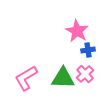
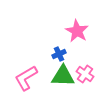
blue cross: moved 29 px left, 4 px down; rotated 16 degrees counterclockwise
pink cross: rotated 12 degrees counterclockwise
green triangle: moved 2 px up
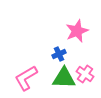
pink star: rotated 20 degrees clockwise
green triangle: moved 1 px right, 2 px down
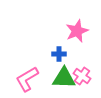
blue cross: rotated 24 degrees clockwise
pink cross: moved 3 px left, 2 px down
pink L-shape: moved 1 px right, 1 px down
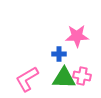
pink star: moved 5 px down; rotated 20 degrees clockwise
pink cross: rotated 24 degrees counterclockwise
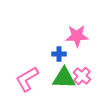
pink cross: rotated 30 degrees clockwise
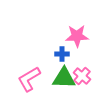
blue cross: moved 3 px right
pink L-shape: moved 2 px right
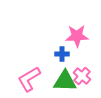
green triangle: moved 1 px right, 3 px down
